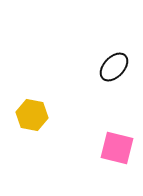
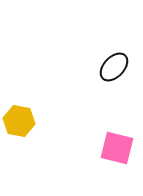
yellow hexagon: moved 13 px left, 6 px down
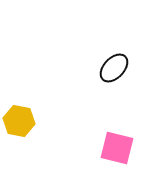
black ellipse: moved 1 px down
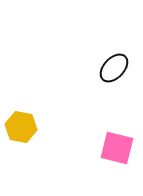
yellow hexagon: moved 2 px right, 6 px down
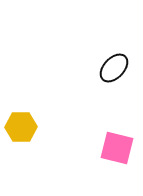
yellow hexagon: rotated 12 degrees counterclockwise
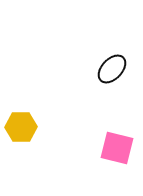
black ellipse: moved 2 px left, 1 px down
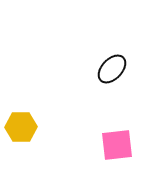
pink square: moved 3 px up; rotated 20 degrees counterclockwise
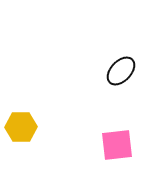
black ellipse: moved 9 px right, 2 px down
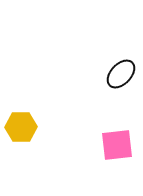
black ellipse: moved 3 px down
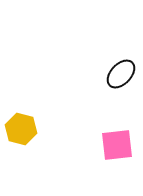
yellow hexagon: moved 2 px down; rotated 16 degrees clockwise
